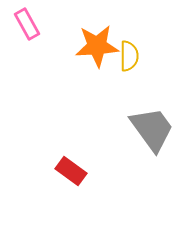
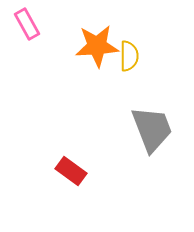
gray trapezoid: rotated 15 degrees clockwise
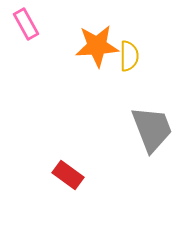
pink rectangle: moved 1 px left
red rectangle: moved 3 px left, 4 px down
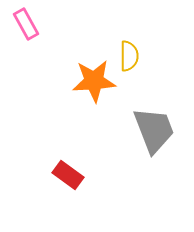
orange star: moved 3 px left, 35 px down
gray trapezoid: moved 2 px right, 1 px down
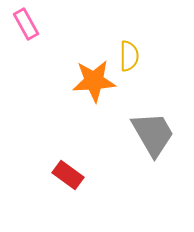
gray trapezoid: moved 1 px left, 4 px down; rotated 9 degrees counterclockwise
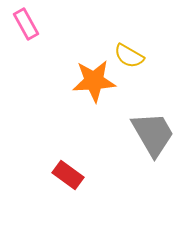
yellow semicircle: rotated 120 degrees clockwise
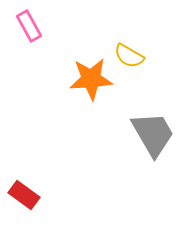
pink rectangle: moved 3 px right, 2 px down
orange star: moved 3 px left, 2 px up
red rectangle: moved 44 px left, 20 px down
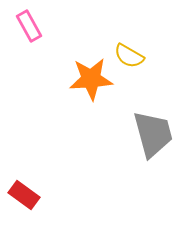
gray trapezoid: rotated 15 degrees clockwise
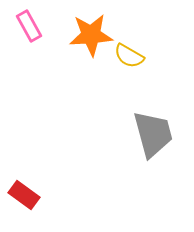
orange star: moved 44 px up
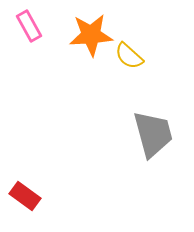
yellow semicircle: rotated 12 degrees clockwise
red rectangle: moved 1 px right, 1 px down
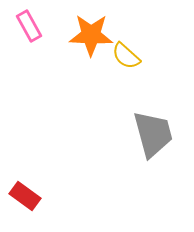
orange star: rotated 6 degrees clockwise
yellow semicircle: moved 3 px left
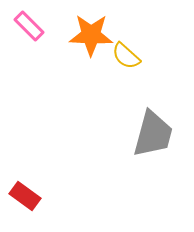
pink rectangle: rotated 16 degrees counterclockwise
gray trapezoid: rotated 30 degrees clockwise
